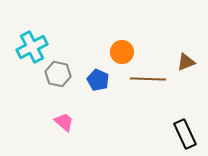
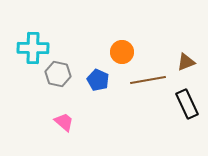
cyan cross: moved 1 px right, 1 px down; rotated 28 degrees clockwise
brown line: moved 1 px down; rotated 12 degrees counterclockwise
black rectangle: moved 2 px right, 30 px up
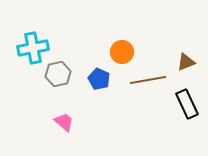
cyan cross: rotated 12 degrees counterclockwise
gray hexagon: rotated 25 degrees counterclockwise
blue pentagon: moved 1 px right, 1 px up
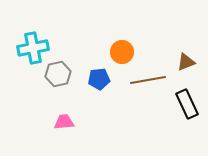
blue pentagon: rotated 30 degrees counterclockwise
pink trapezoid: rotated 45 degrees counterclockwise
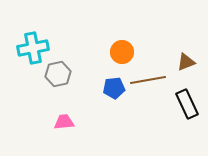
blue pentagon: moved 15 px right, 9 px down
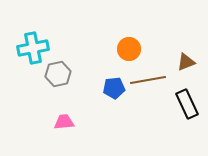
orange circle: moved 7 px right, 3 px up
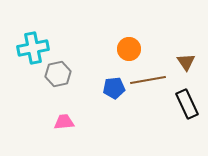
brown triangle: rotated 42 degrees counterclockwise
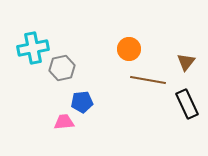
brown triangle: rotated 12 degrees clockwise
gray hexagon: moved 4 px right, 6 px up
brown line: rotated 20 degrees clockwise
blue pentagon: moved 32 px left, 14 px down
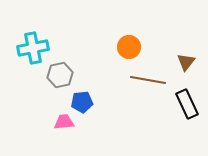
orange circle: moved 2 px up
gray hexagon: moved 2 px left, 7 px down
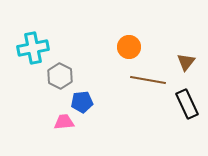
gray hexagon: moved 1 px down; rotated 20 degrees counterclockwise
